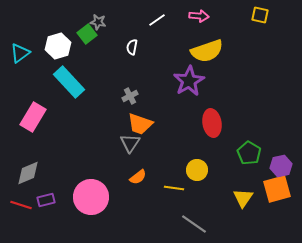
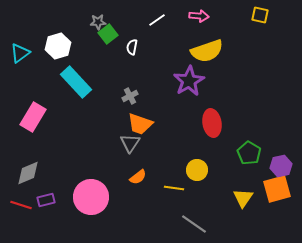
gray star: rotated 14 degrees counterclockwise
green square: moved 21 px right
cyan rectangle: moved 7 px right
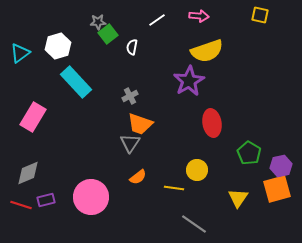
yellow triangle: moved 5 px left
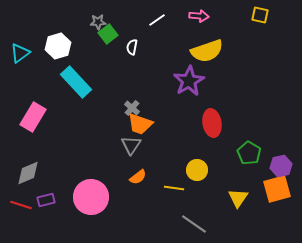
gray cross: moved 2 px right, 12 px down; rotated 21 degrees counterclockwise
gray triangle: moved 1 px right, 2 px down
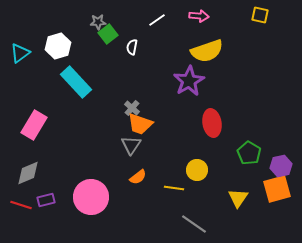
pink rectangle: moved 1 px right, 8 px down
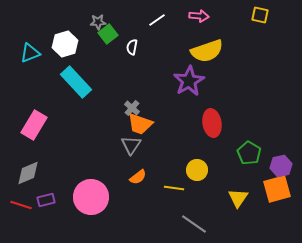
white hexagon: moved 7 px right, 2 px up
cyan triangle: moved 10 px right; rotated 15 degrees clockwise
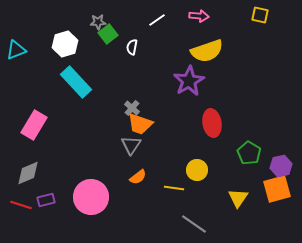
cyan triangle: moved 14 px left, 3 px up
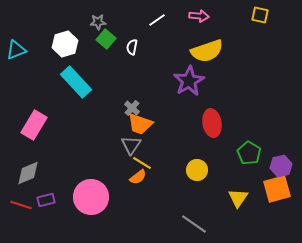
green square: moved 2 px left, 5 px down; rotated 12 degrees counterclockwise
yellow line: moved 32 px left, 25 px up; rotated 24 degrees clockwise
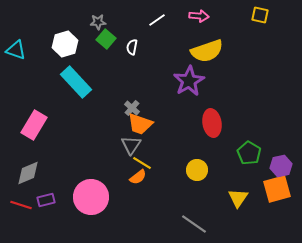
cyan triangle: rotated 40 degrees clockwise
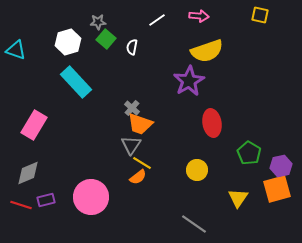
white hexagon: moved 3 px right, 2 px up
